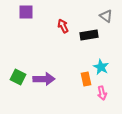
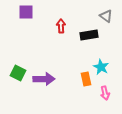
red arrow: moved 2 px left; rotated 24 degrees clockwise
green square: moved 4 px up
pink arrow: moved 3 px right
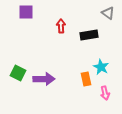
gray triangle: moved 2 px right, 3 px up
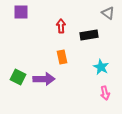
purple square: moved 5 px left
green square: moved 4 px down
orange rectangle: moved 24 px left, 22 px up
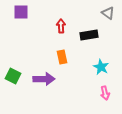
green square: moved 5 px left, 1 px up
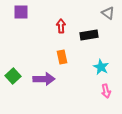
green square: rotated 21 degrees clockwise
pink arrow: moved 1 px right, 2 px up
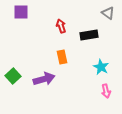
red arrow: rotated 16 degrees counterclockwise
purple arrow: rotated 15 degrees counterclockwise
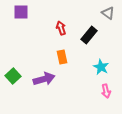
red arrow: moved 2 px down
black rectangle: rotated 42 degrees counterclockwise
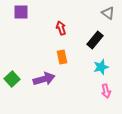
black rectangle: moved 6 px right, 5 px down
cyan star: rotated 28 degrees clockwise
green square: moved 1 px left, 3 px down
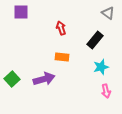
orange rectangle: rotated 72 degrees counterclockwise
